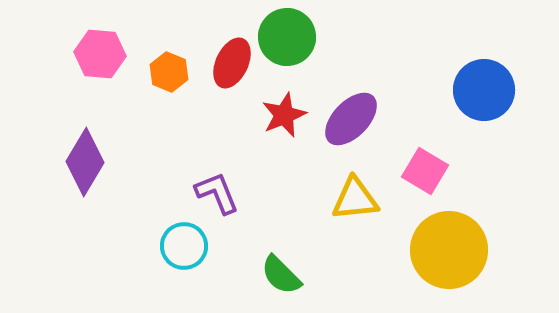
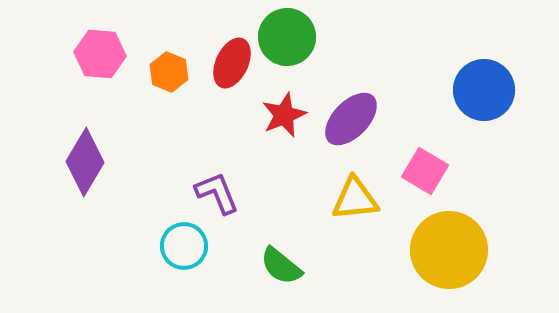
green semicircle: moved 9 px up; rotated 6 degrees counterclockwise
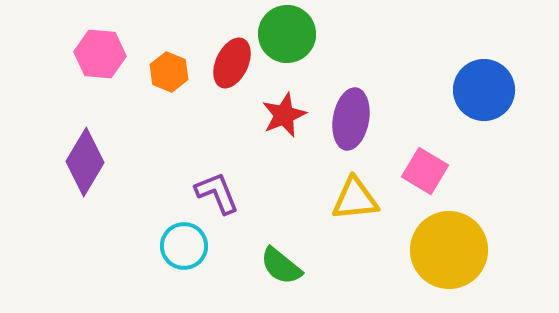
green circle: moved 3 px up
purple ellipse: rotated 34 degrees counterclockwise
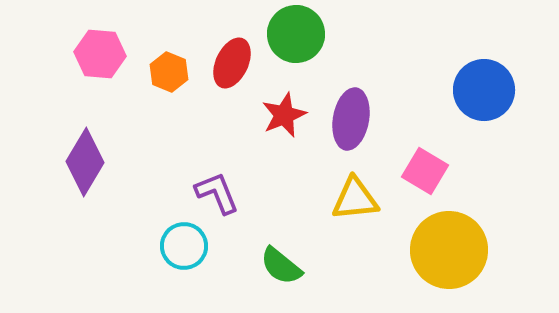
green circle: moved 9 px right
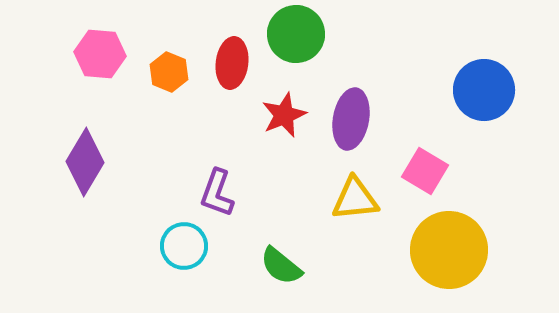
red ellipse: rotated 18 degrees counterclockwise
purple L-shape: rotated 138 degrees counterclockwise
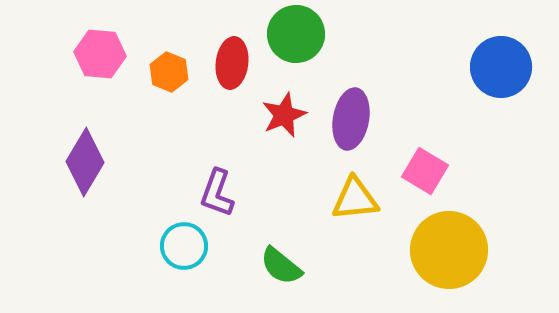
blue circle: moved 17 px right, 23 px up
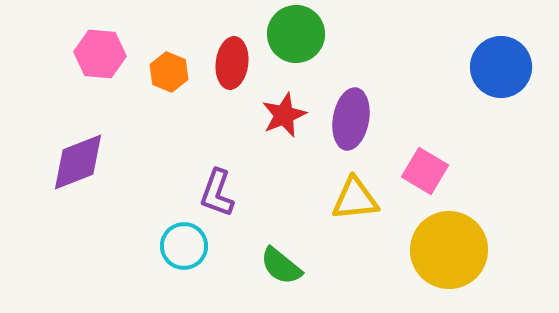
purple diamond: moved 7 px left; rotated 38 degrees clockwise
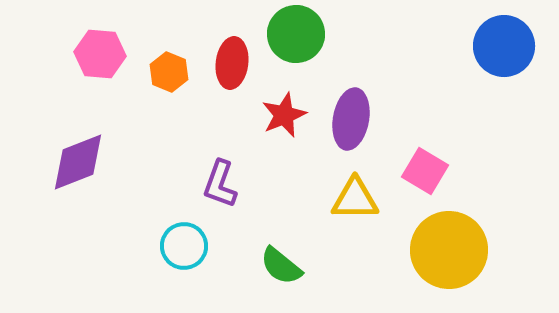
blue circle: moved 3 px right, 21 px up
purple L-shape: moved 3 px right, 9 px up
yellow triangle: rotated 6 degrees clockwise
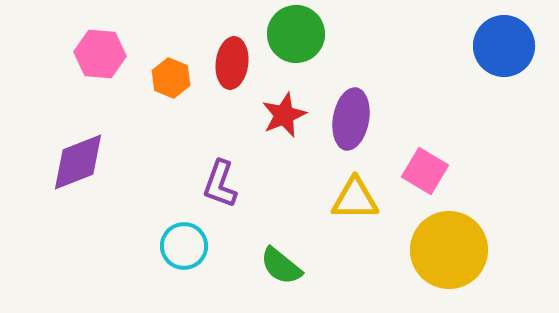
orange hexagon: moved 2 px right, 6 px down
